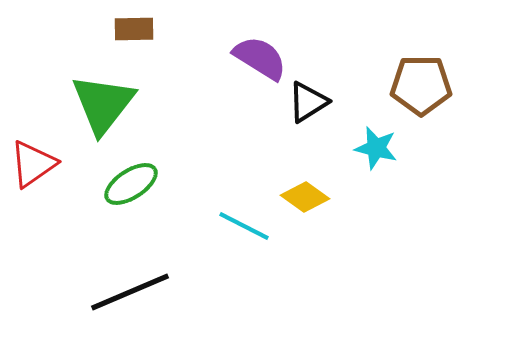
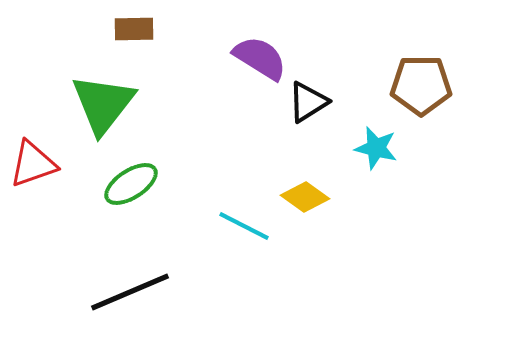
red triangle: rotated 16 degrees clockwise
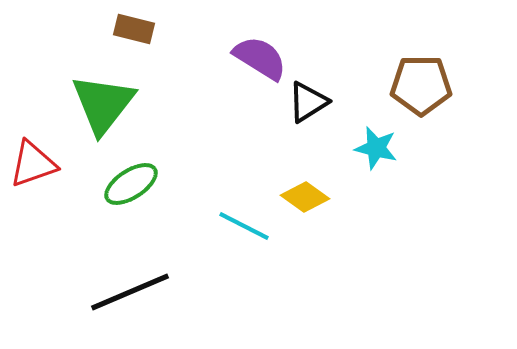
brown rectangle: rotated 15 degrees clockwise
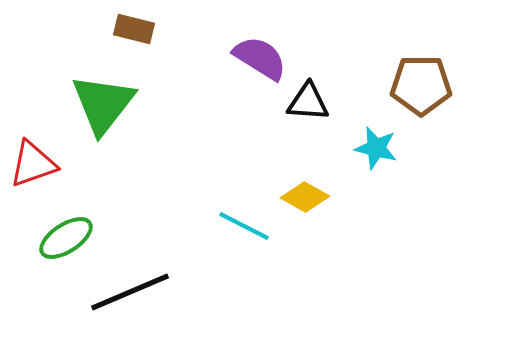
black triangle: rotated 36 degrees clockwise
green ellipse: moved 65 px left, 54 px down
yellow diamond: rotated 6 degrees counterclockwise
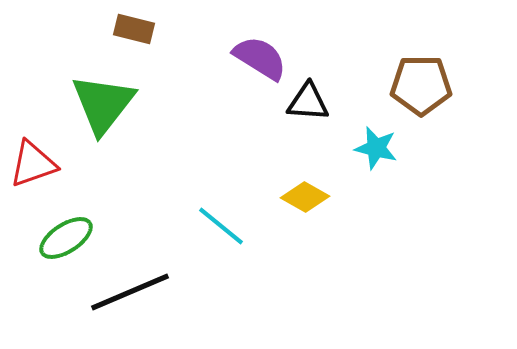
cyan line: moved 23 px left; rotated 12 degrees clockwise
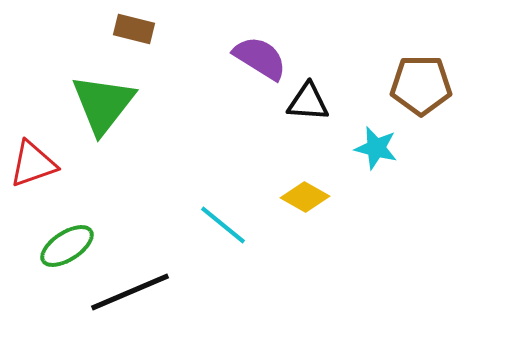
cyan line: moved 2 px right, 1 px up
green ellipse: moved 1 px right, 8 px down
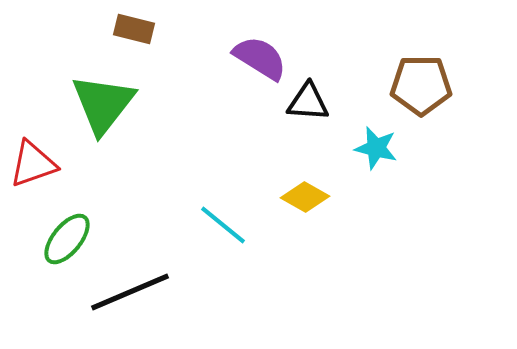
green ellipse: moved 7 px up; rotated 18 degrees counterclockwise
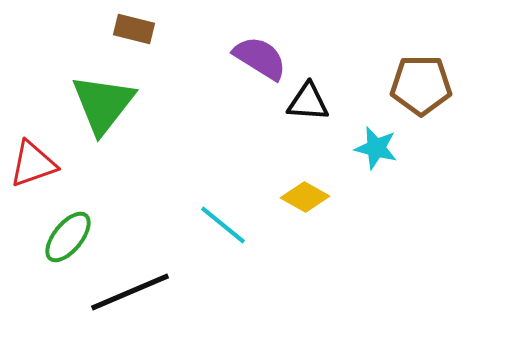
green ellipse: moved 1 px right, 2 px up
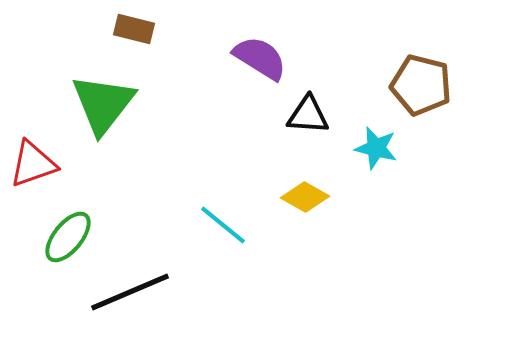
brown pentagon: rotated 14 degrees clockwise
black triangle: moved 13 px down
